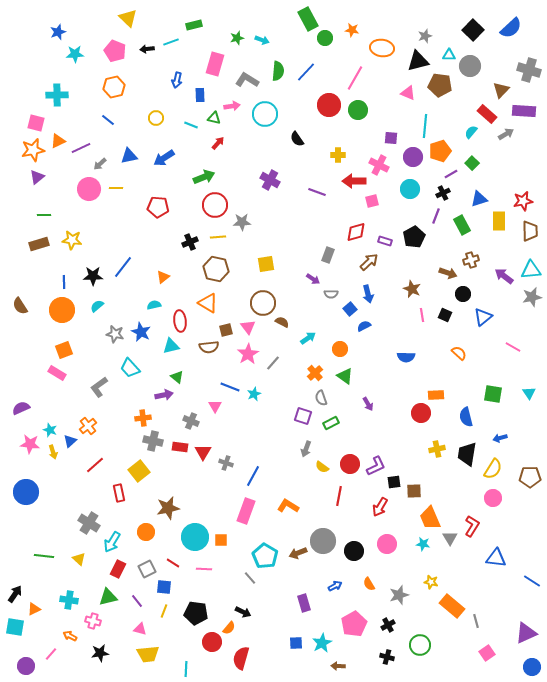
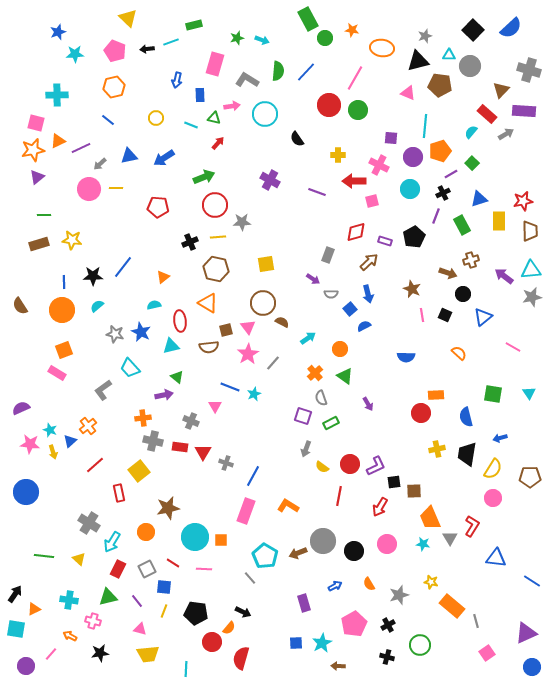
gray L-shape at (99, 387): moved 4 px right, 3 px down
cyan square at (15, 627): moved 1 px right, 2 px down
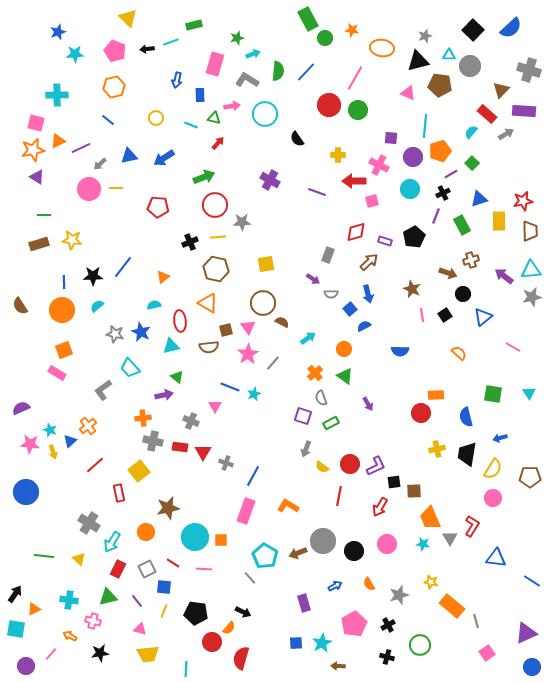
cyan arrow at (262, 40): moved 9 px left, 14 px down; rotated 40 degrees counterclockwise
purple triangle at (37, 177): rotated 49 degrees counterclockwise
black square at (445, 315): rotated 32 degrees clockwise
orange circle at (340, 349): moved 4 px right
blue semicircle at (406, 357): moved 6 px left, 6 px up
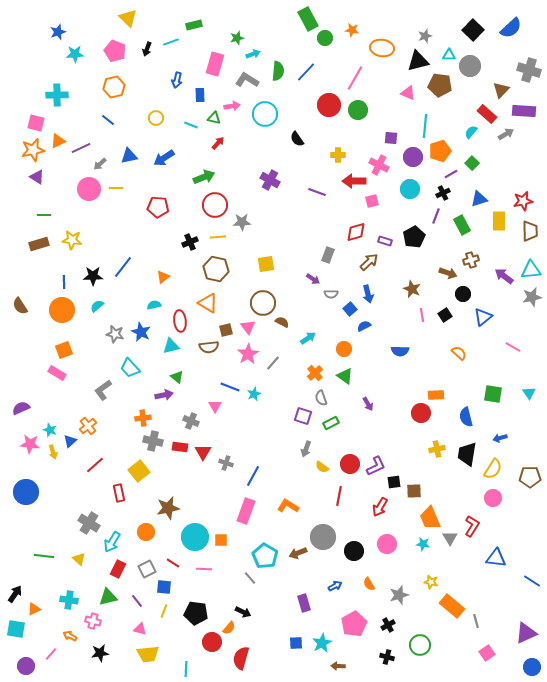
black arrow at (147, 49): rotated 64 degrees counterclockwise
gray circle at (323, 541): moved 4 px up
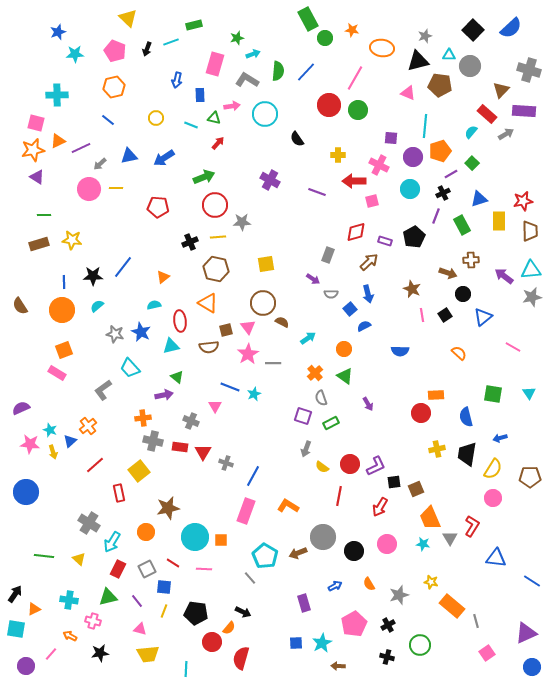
brown cross at (471, 260): rotated 14 degrees clockwise
gray line at (273, 363): rotated 49 degrees clockwise
brown square at (414, 491): moved 2 px right, 2 px up; rotated 21 degrees counterclockwise
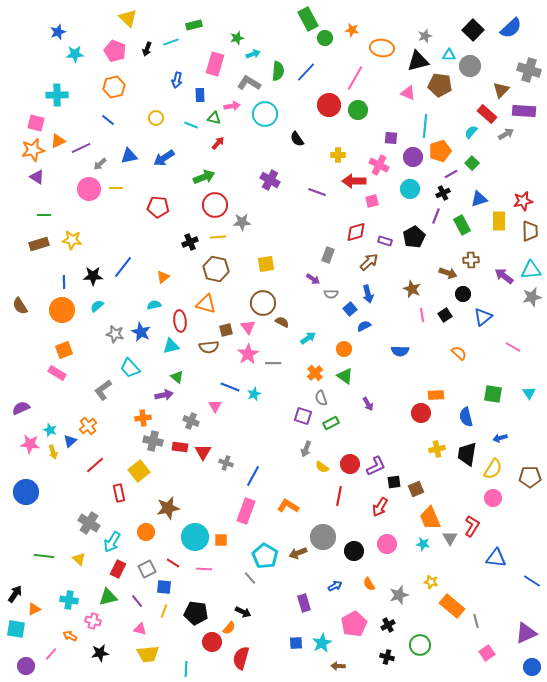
gray L-shape at (247, 80): moved 2 px right, 3 px down
orange triangle at (208, 303): moved 2 px left, 1 px down; rotated 15 degrees counterclockwise
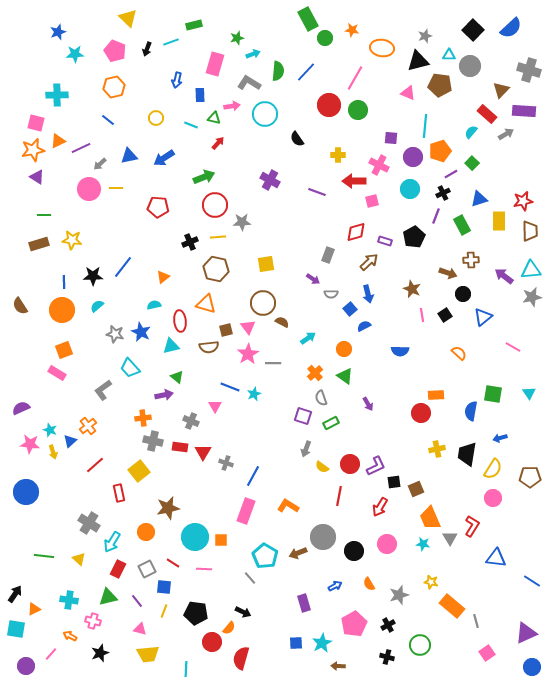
blue semicircle at (466, 417): moved 5 px right, 6 px up; rotated 24 degrees clockwise
black star at (100, 653): rotated 12 degrees counterclockwise
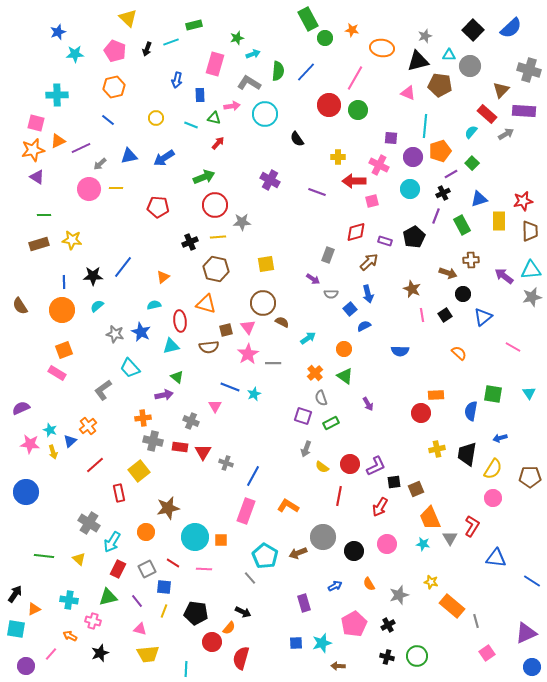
yellow cross at (338, 155): moved 2 px down
cyan star at (322, 643): rotated 12 degrees clockwise
green circle at (420, 645): moved 3 px left, 11 px down
